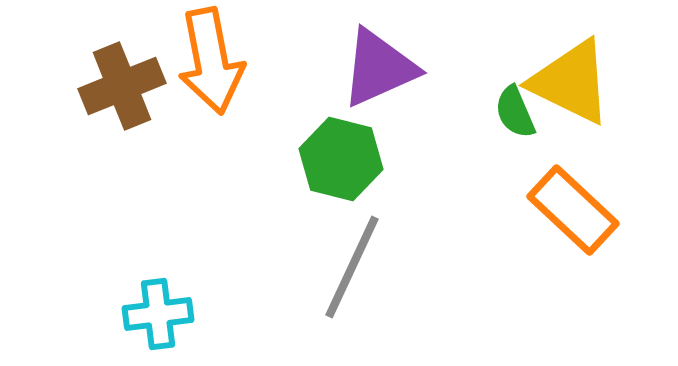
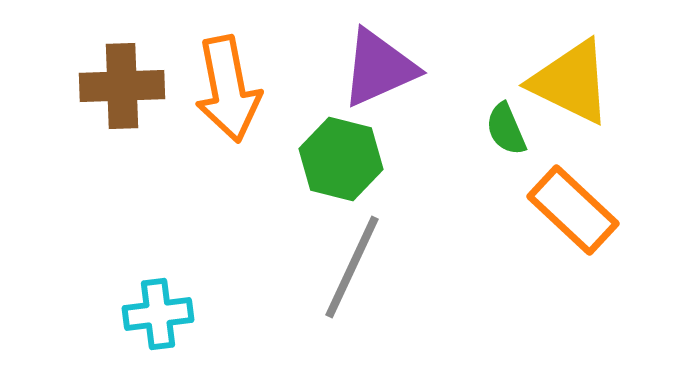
orange arrow: moved 17 px right, 28 px down
brown cross: rotated 20 degrees clockwise
green semicircle: moved 9 px left, 17 px down
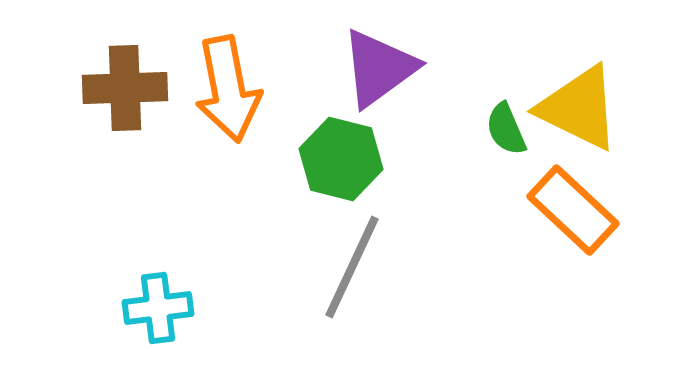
purple triangle: rotated 12 degrees counterclockwise
yellow triangle: moved 8 px right, 26 px down
brown cross: moved 3 px right, 2 px down
cyan cross: moved 6 px up
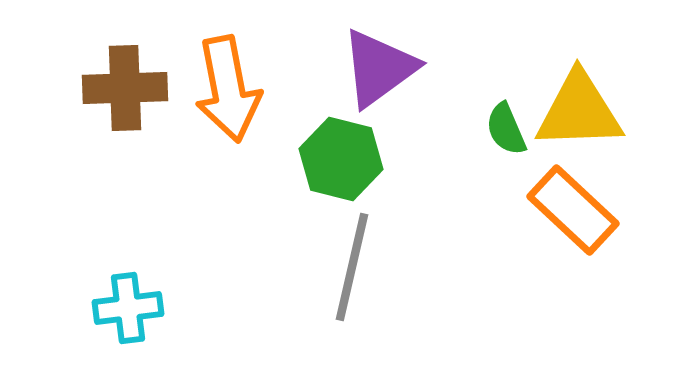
yellow triangle: moved 3 px down; rotated 28 degrees counterclockwise
gray line: rotated 12 degrees counterclockwise
cyan cross: moved 30 px left
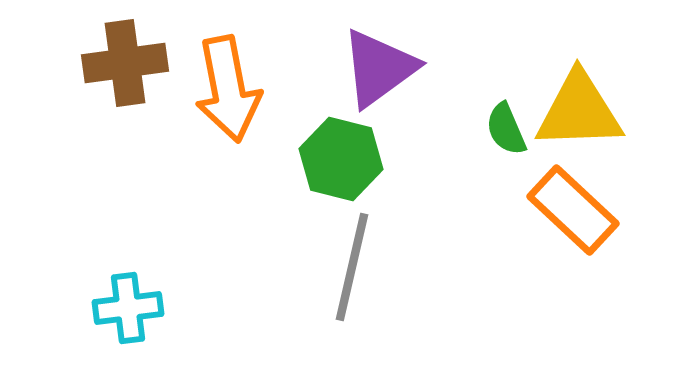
brown cross: moved 25 px up; rotated 6 degrees counterclockwise
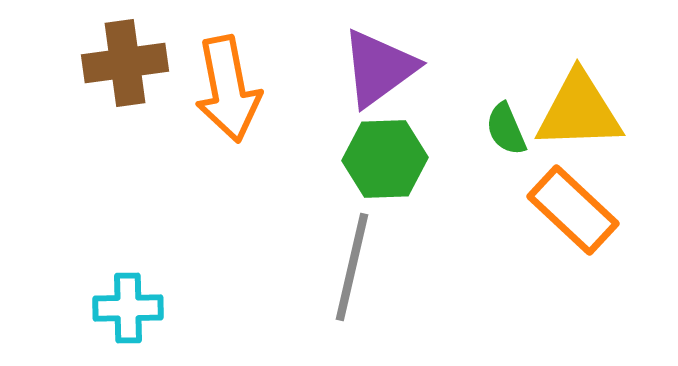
green hexagon: moved 44 px right; rotated 16 degrees counterclockwise
cyan cross: rotated 6 degrees clockwise
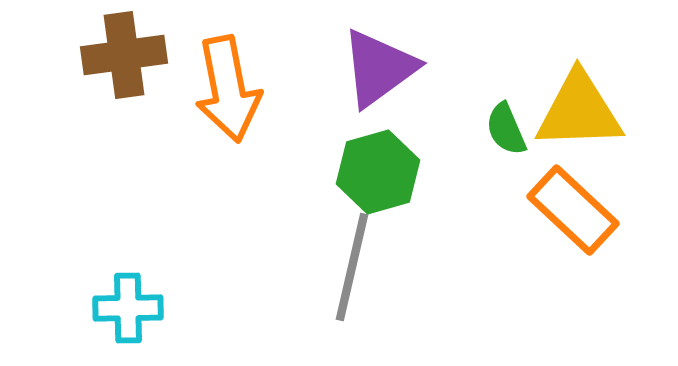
brown cross: moved 1 px left, 8 px up
green hexagon: moved 7 px left, 13 px down; rotated 14 degrees counterclockwise
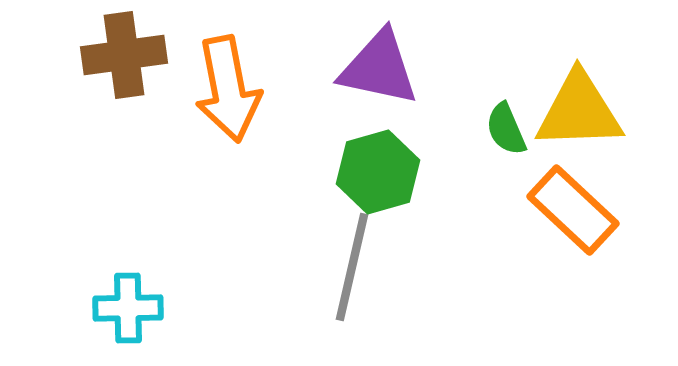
purple triangle: rotated 48 degrees clockwise
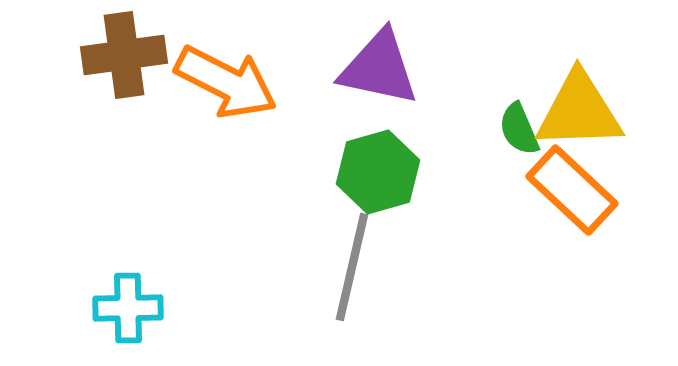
orange arrow: moved 2 px left, 7 px up; rotated 52 degrees counterclockwise
green semicircle: moved 13 px right
orange rectangle: moved 1 px left, 20 px up
